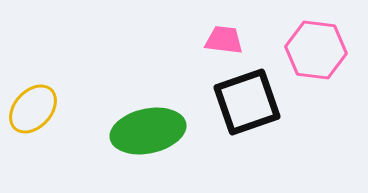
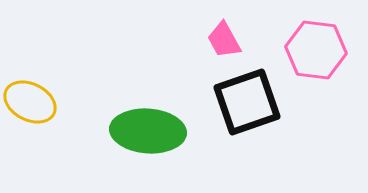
pink trapezoid: rotated 126 degrees counterclockwise
yellow ellipse: moved 3 px left, 7 px up; rotated 75 degrees clockwise
green ellipse: rotated 16 degrees clockwise
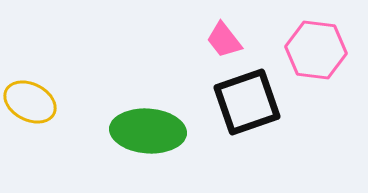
pink trapezoid: rotated 9 degrees counterclockwise
